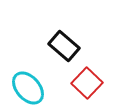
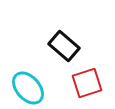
red square: rotated 28 degrees clockwise
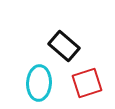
cyan ellipse: moved 11 px right, 5 px up; rotated 44 degrees clockwise
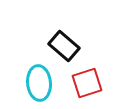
cyan ellipse: rotated 8 degrees counterclockwise
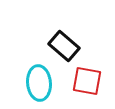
red square: moved 2 px up; rotated 28 degrees clockwise
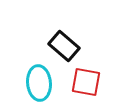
red square: moved 1 px left, 1 px down
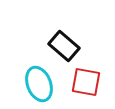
cyan ellipse: moved 1 px down; rotated 16 degrees counterclockwise
